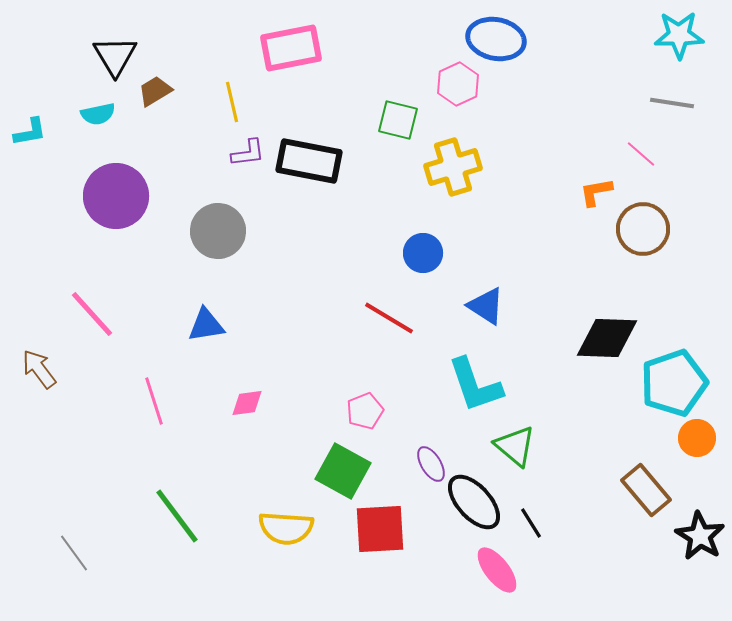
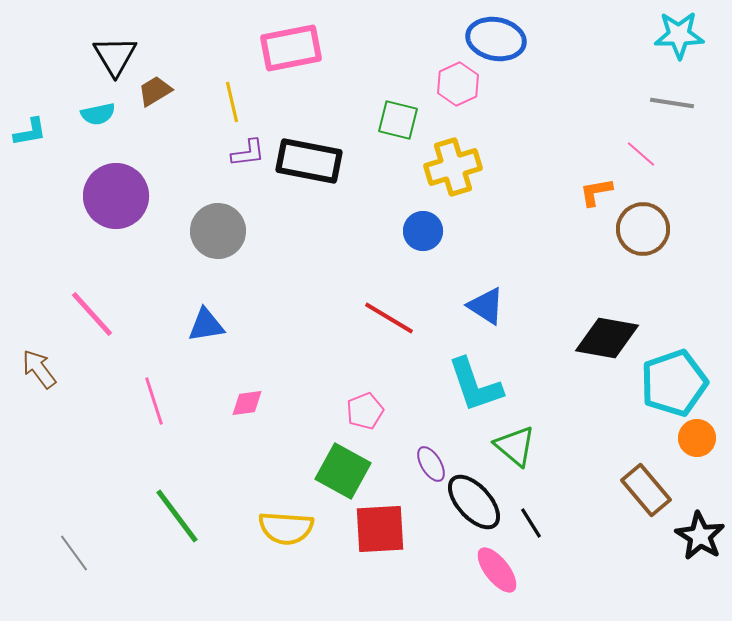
blue circle at (423, 253): moved 22 px up
black diamond at (607, 338): rotated 8 degrees clockwise
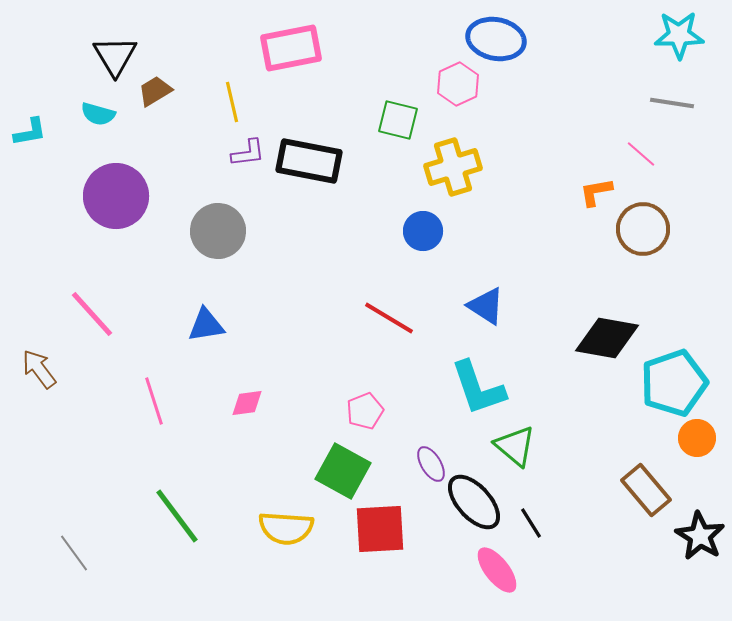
cyan semicircle at (98, 114): rotated 28 degrees clockwise
cyan L-shape at (475, 385): moved 3 px right, 3 px down
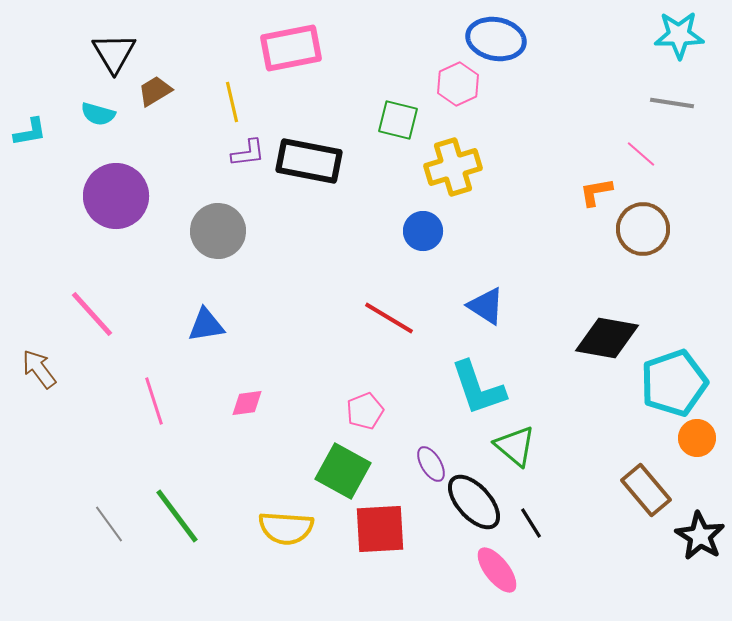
black triangle at (115, 56): moved 1 px left, 3 px up
gray line at (74, 553): moved 35 px right, 29 px up
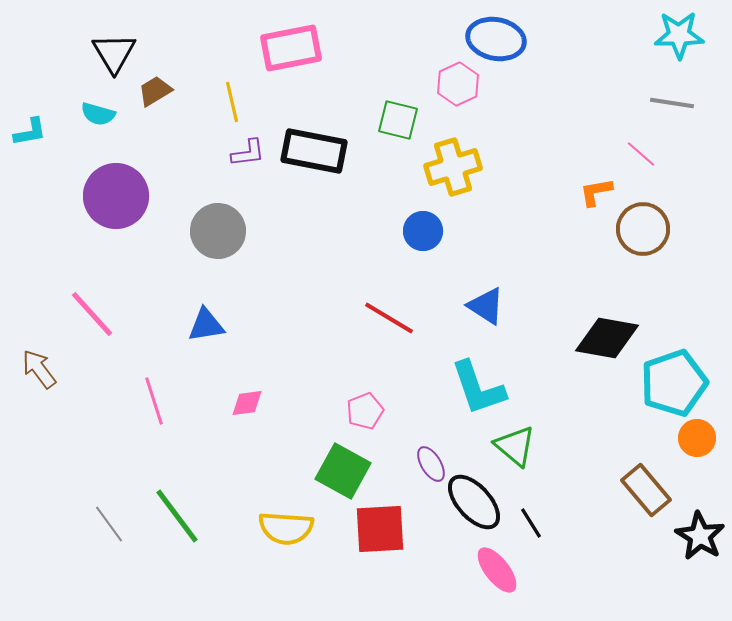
black rectangle at (309, 161): moved 5 px right, 10 px up
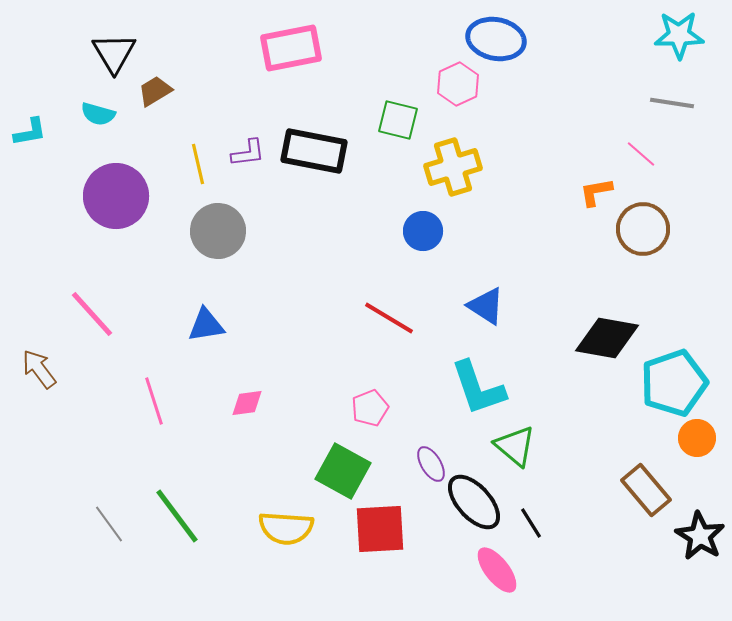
yellow line at (232, 102): moved 34 px left, 62 px down
pink pentagon at (365, 411): moved 5 px right, 3 px up
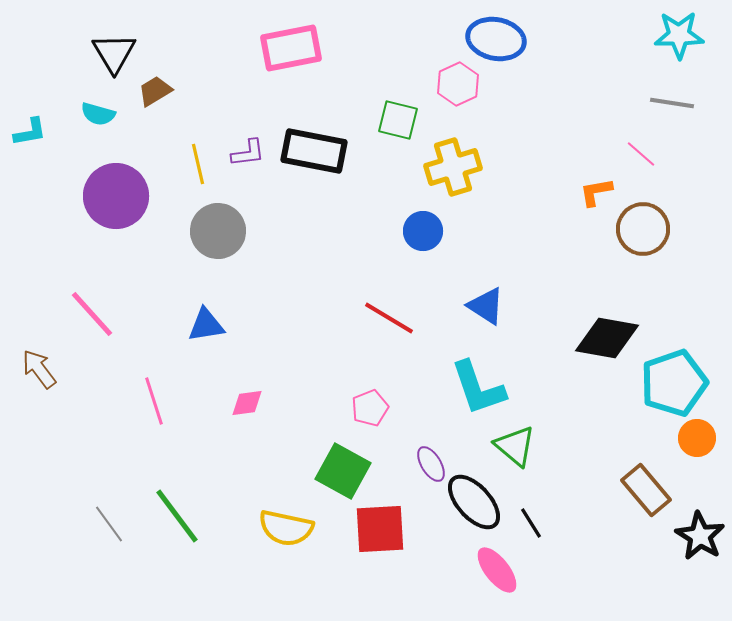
yellow semicircle at (286, 528): rotated 8 degrees clockwise
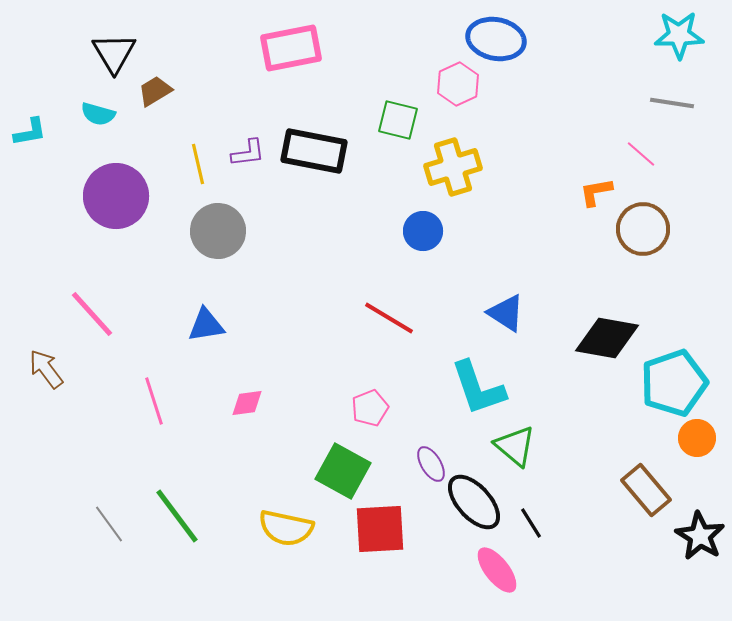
blue triangle at (486, 306): moved 20 px right, 7 px down
brown arrow at (39, 369): moved 7 px right
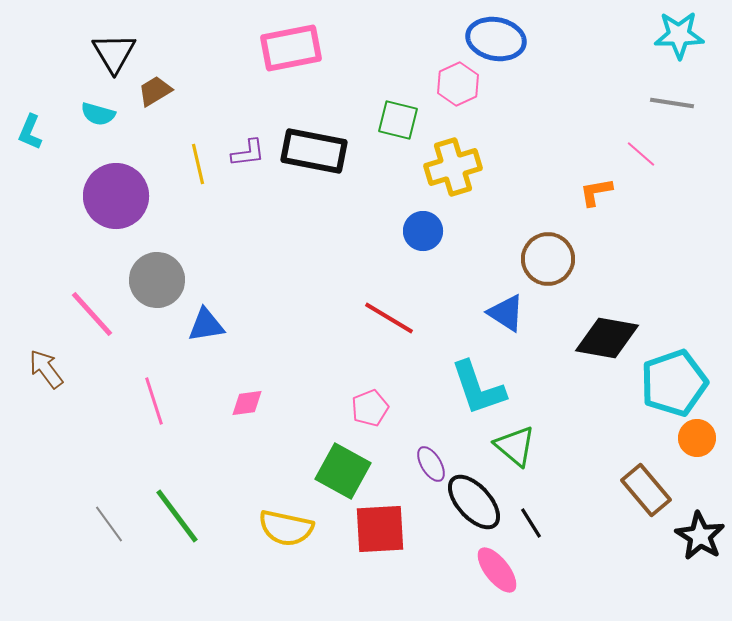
cyan L-shape at (30, 132): rotated 123 degrees clockwise
brown circle at (643, 229): moved 95 px left, 30 px down
gray circle at (218, 231): moved 61 px left, 49 px down
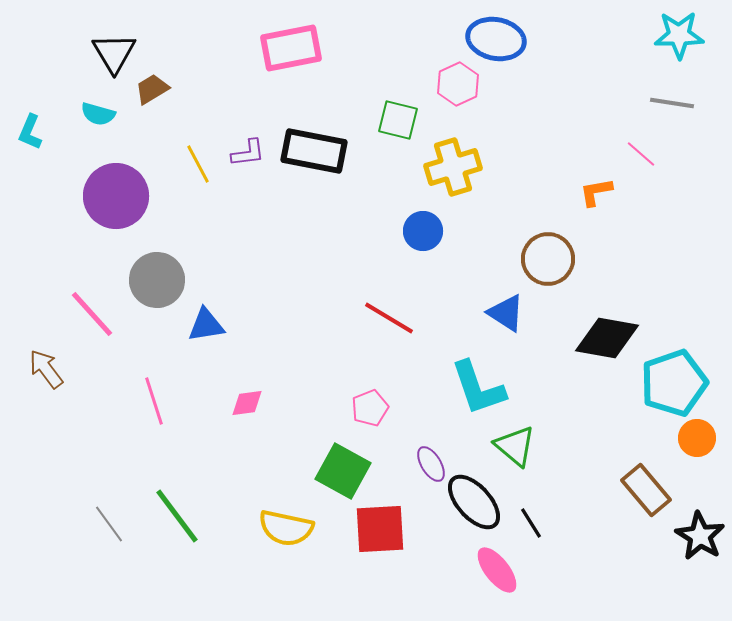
brown trapezoid at (155, 91): moved 3 px left, 2 px up
yellow line at (198, 164): rotated 15 degrees counterclockwise
